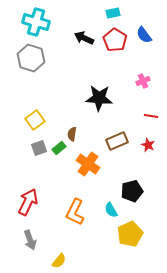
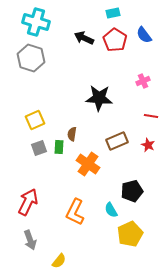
yellow square: rotated 12 degrees clockwise
green rectangle: moved 1 px up; rotated 48 degrees counterclockwise
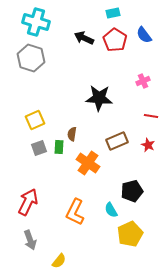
orange cross: moved 1 px up
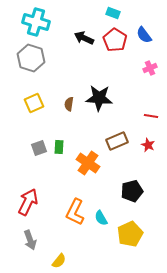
cyan rectangle: rotated 32 degrees clockwise
pink cross: moved 7 px right, 13 px up
yellow square: moved 1 px left, 17 px up
brown semicircle: moved 3 px left, 30 px up
cyan semicircle: moved 10 px left, 8 px down
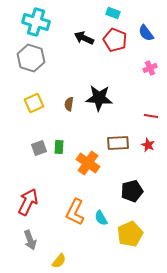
blue semicircle: moved 2 px right, 2 px up
red pentagon: rotated 10 degrees counterclockwise
brown rectangle: moved 1 px right, 2 px down; rotated 20 degrees clockwise
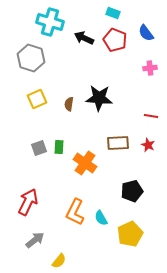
cyan cross: moved 14 px right
pink cross: rotated 16 degrees clockwise
yellow square: moved 3 px right, 4 px up
orange cross: moved 3 px left
gray arrow: moved 5 px right; rotated 108 degrees counterclockwise
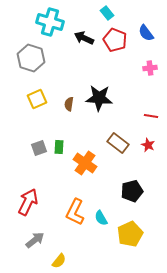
cyan rectangle: moved 6 px left; rotated 32 degrees clockwise
brown rectangle: rotated 40 degrees clockwise
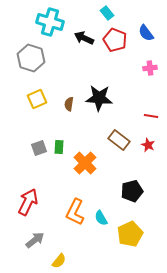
brown rectangle: moved 1 px right, 3 px up
orange cross: rotated 10 degrees clockwise
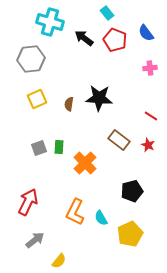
black arrow: rotated 12 degrees clockwise
gray hexagon: moved 1 px down; rotated 24 degrees counterclockwise
red line: rotated 24 degrees clockwise
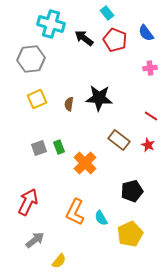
cyan cross: moved 1 px right, 2 px down
green rectangle: rotated 24 degrees counterclockwise
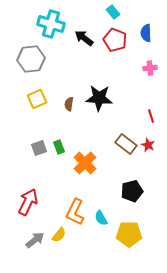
cyan rectangle: moved 6 px right, 1 px up
blue semicircle: rotated 36 degrees clockwise
red line: rotated 40 degrees clockwise
brown rectangle: moved 7 px right, 4 px down
yellow pentagon: moved 1 px left; rotated 25 degrees clockwise
yellow semicircle: moved 26 px up
